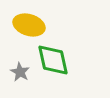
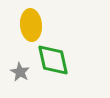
yellow ellipse: moved 2 px right; rotated 68 degrees clockwise
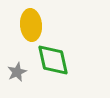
gray star: moved 3 px left; rotated 18 degrees clockwise
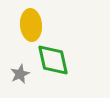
gray star: moved 3 px right, 2 px down
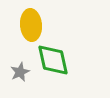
gray star: moved 2 px up
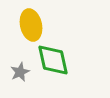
yellow ellipse: rotated 8 degrees counterclockwise
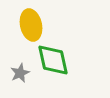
gray star: moved 1 px down
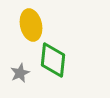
green diamond: rotated 18 degrees clockwise
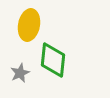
yellow ellipse: moved 2 px left; rotated 24 degrees clockwise
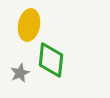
green diamond: moved 2 px left
